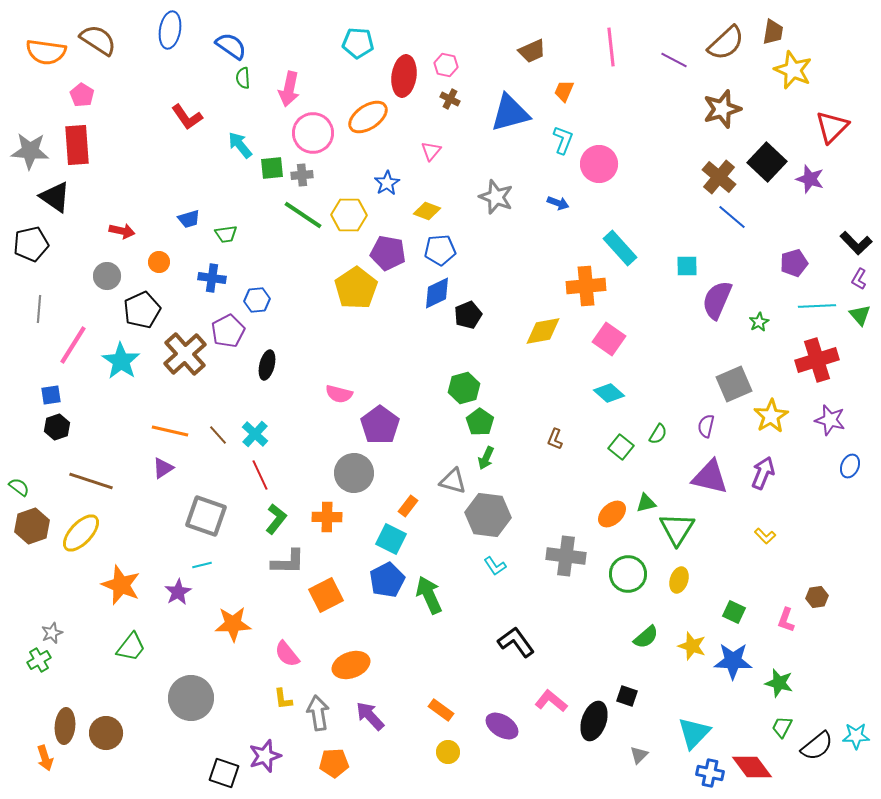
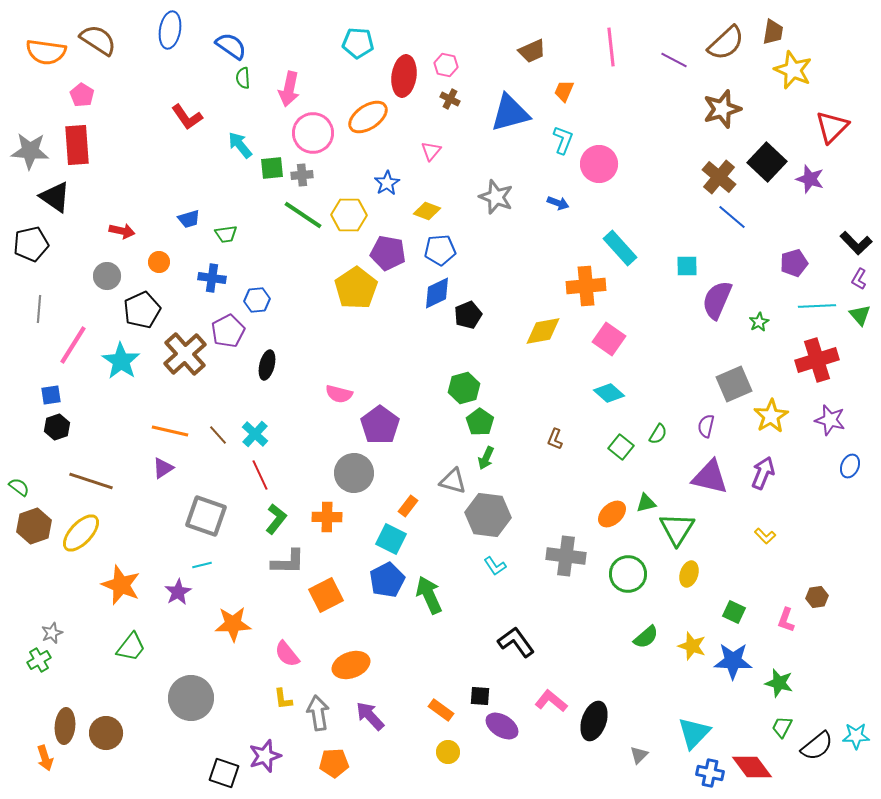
brown hexagon at (32, 526): moved 2 px right
yellow ellipse at (679, 580): moved 10 px right, 6 px up
black square at (627, 696): moved 147 px left; rotated 15 degrees counterclockwise
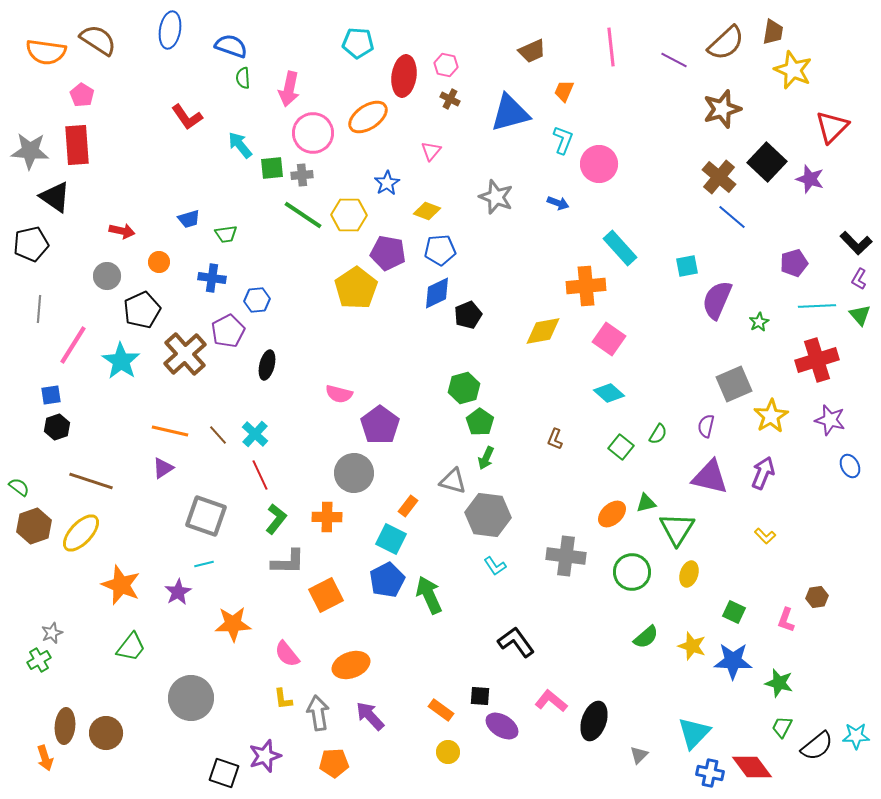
blue semicircle at (231, 46): rotated 16 degrees counterclockwise
cyan square at (687, 266): rotated 10 degrees counterclockwise
blue ellipse at (850, 466): rotated 50 degrees counterclockwise
cyan line at (202, 565): moved 2 px right, 1 px up
green circle at (628, 574): moved 4 px right, 2 px up
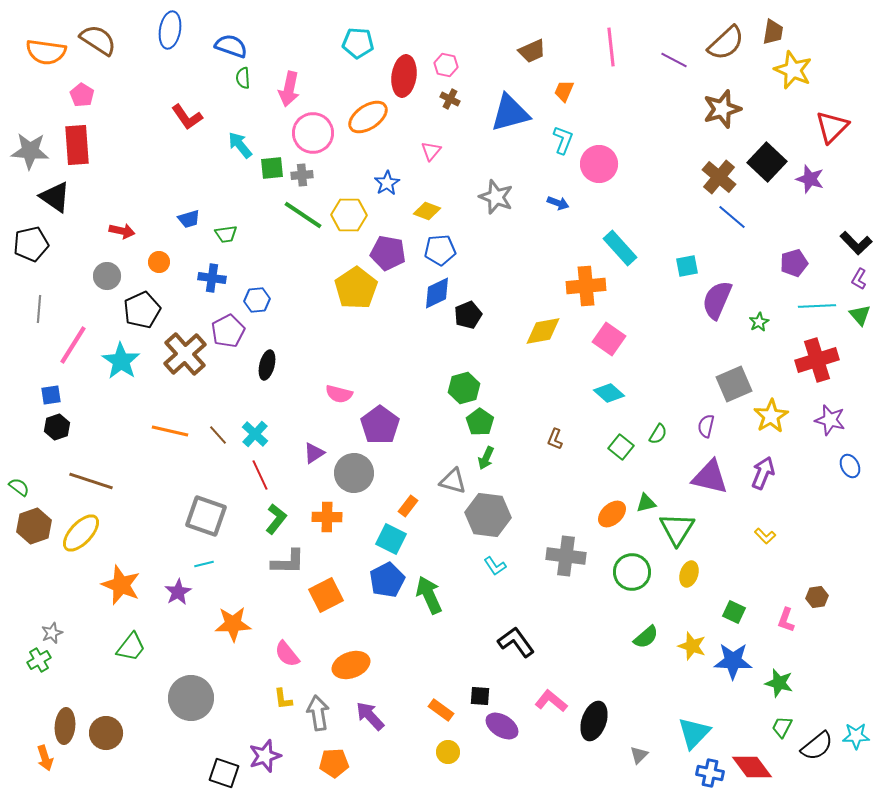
purple triangle at (163, 468): moved 151 px right, 15 px up
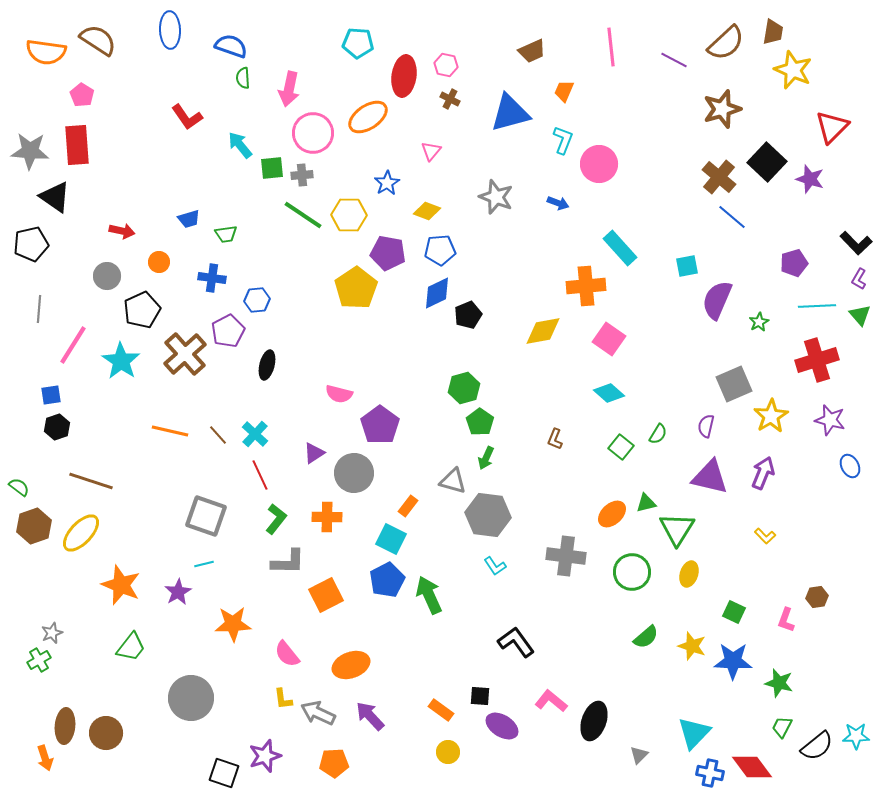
blue ellipse at (170, 30): rotated 12 degrees counterclockwise
gray arrow at (318, 713): rotated 56 degrees counterclockwise
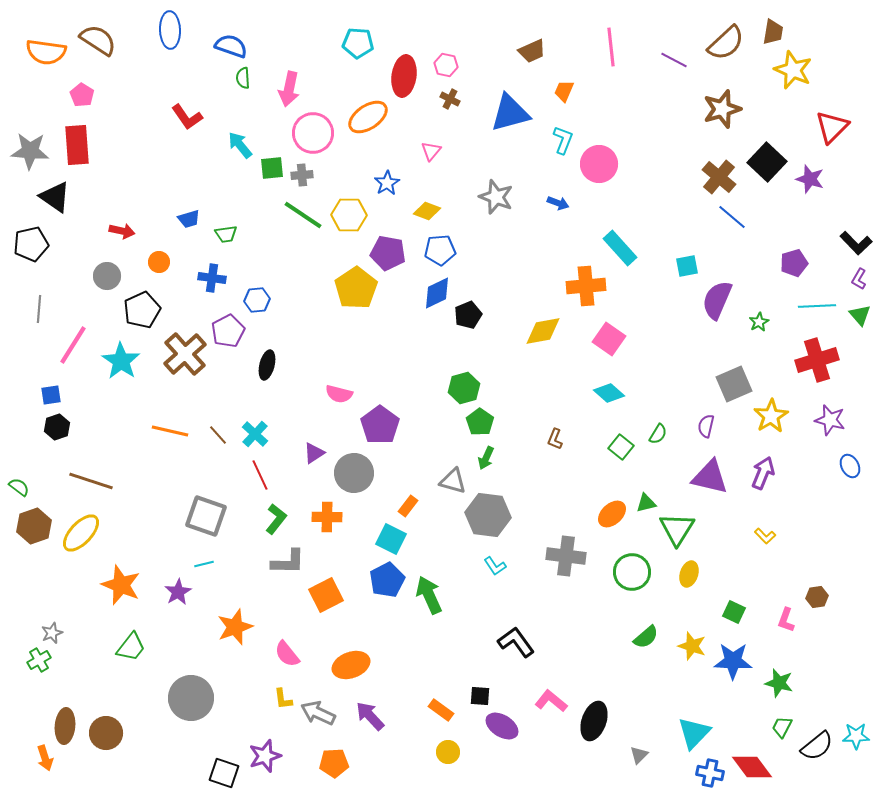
orange star at (233, 624): moved 2 px right, 3 px down; rotated 18 degrees counterclockwise
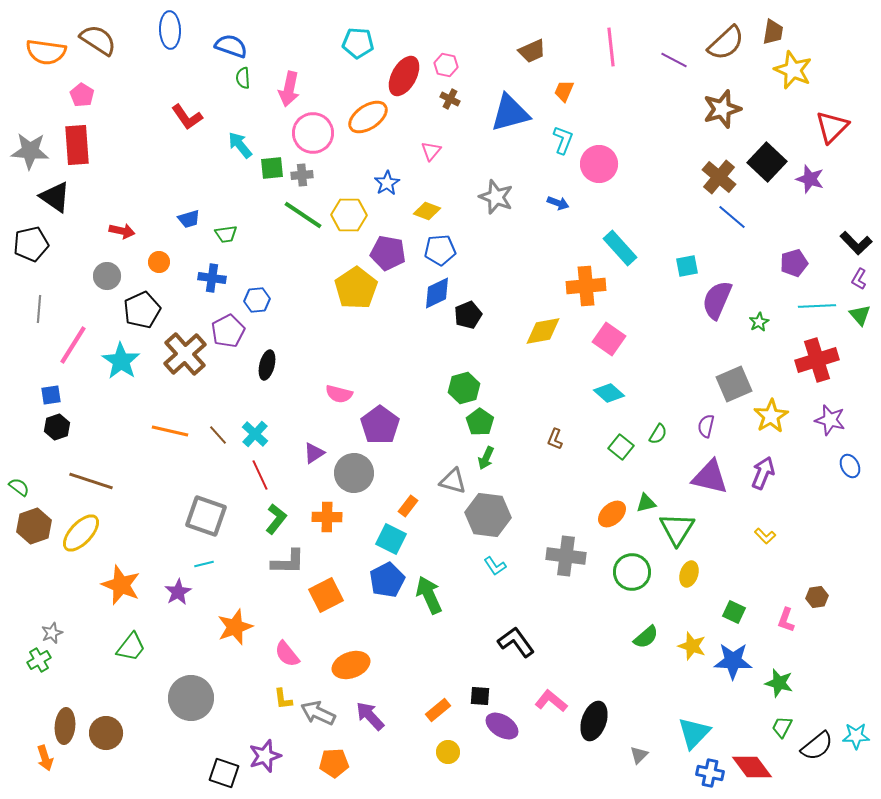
red ellipse at (404, 76): rotated 21 degrees clockwise
orange rectangle at (441, 710): moved 3 px left; rotated 75 degrees counterclockwise
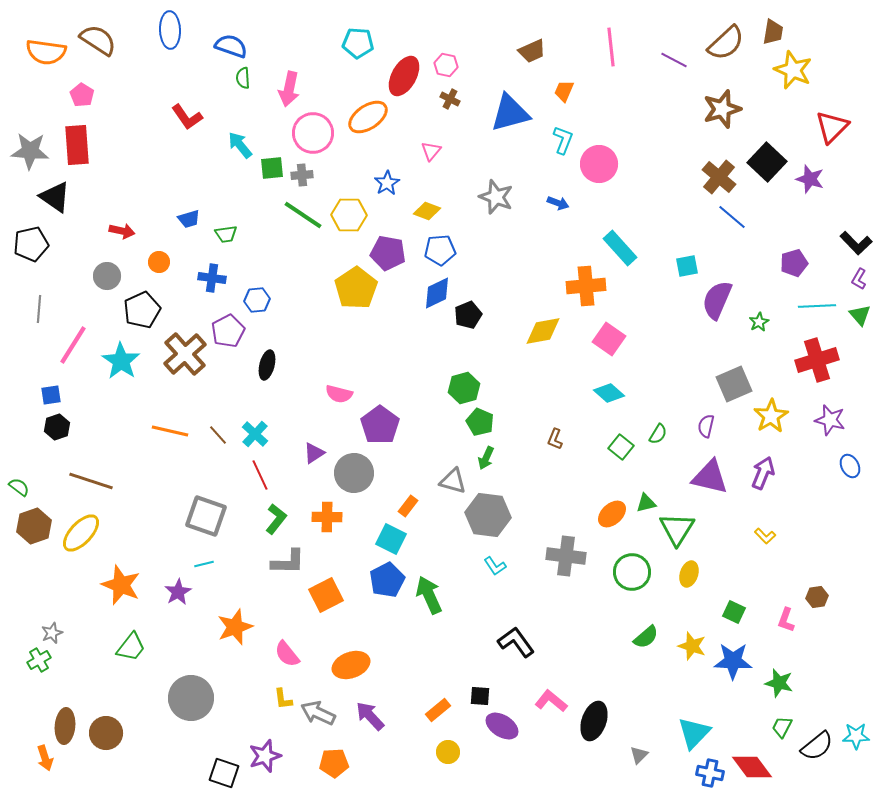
green pentagon at (480, 422): rotated 12 degrees counterclockwise
